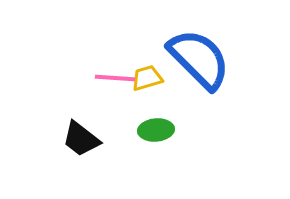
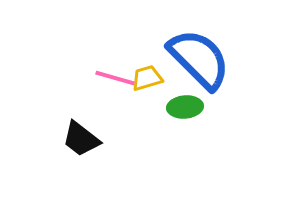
pink line: rotated 12 degrees clockwise
green ellipse: moved 29 px right, 23 px up
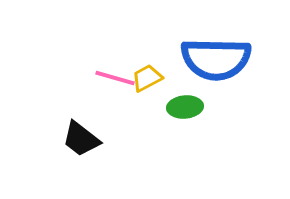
blue semicircle: moved 17 px right; rotated 136 degrees clockwise
yellow trapezoid: rotated 12 degrees counterclockwise
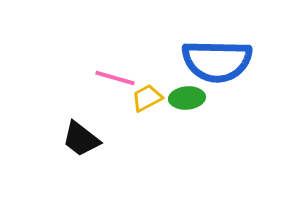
blue semicircle: moved 1 px right, 2 px down
yellow trapezoid: moved 20 px down
green ellipse: moved 2 px right, 9 px up
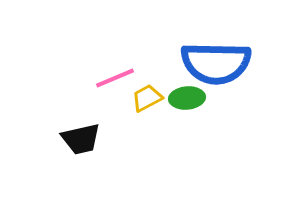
blue semicircle: moved 1 px left, 2 px down
pink line: rotated 39 degrees counterclockwise
black trapezoid: rotated 51 degrees counterclockwise
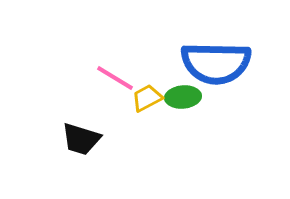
pink line: rotated 54 degrees clockwise
green ellipse: moved 4 px left, 1 px up
black trapezoid: rotated 30 degrees clockwise
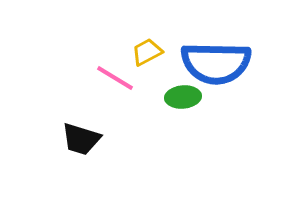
yellow trapezoid: moved 46 px up
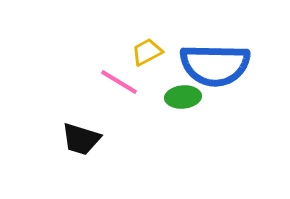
blue semicircle: moved 1 px left, 2 px down
pink line: moved 4 px right, 4 px down
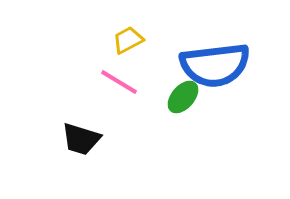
yellow trapezoid: moved 19 px left, 12 px up
blue semicircle: rotated 8 degrees counterclockwise
green ellipse: rotated 44 degrees counterclockwise
